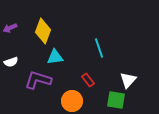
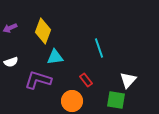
red rectangle: moved 2 px left
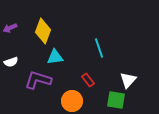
red rectangle: moved 2 px right
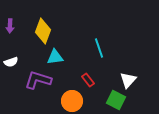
purple arrow: moved 2 px up; rotated 64 degrees counterclockwise
green square: rotated 18 degrees clockwise
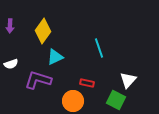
yellow diamond: rotated 15 degrees clockwise
cyan triangle: rotated 18 degrees counterclockwise
white semicircle: moved 2 px down
red rectangle: moved 1 px left, 3 px down; rotated 40 degrees counterclockwise
orange circle: moved 1 px right
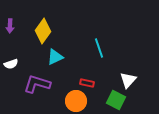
purple L-shape: moved 1 px left, 4 px down
orange circle: moved 3 px right
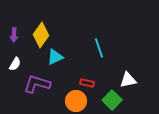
purple arrow: moved 4 px right, 9 px down
yellow diamond: moved 2 px left, 4 px down
white semicircle: moved 4 px right; rotated 40 degrees counterclockwise
white triangle: rotated 36 degrees clockwise
green square: moved 4 px left; rotated 18 degrees clockwise
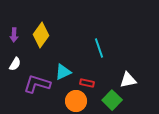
cyan triangle: moved 8 px right, 15 px down
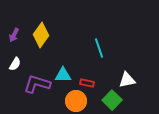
purple arrow: rotated 24 degrees clockwise
cyan triangle: moved 3 px down; rotated 24 degrees clockwise
white triangle: moved 1 px left
